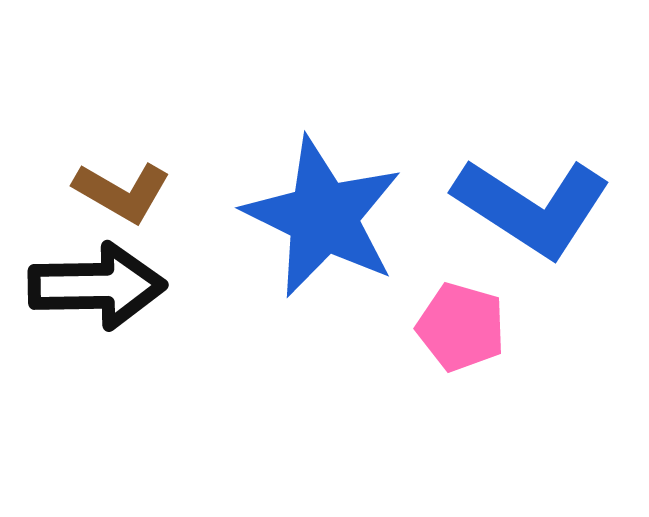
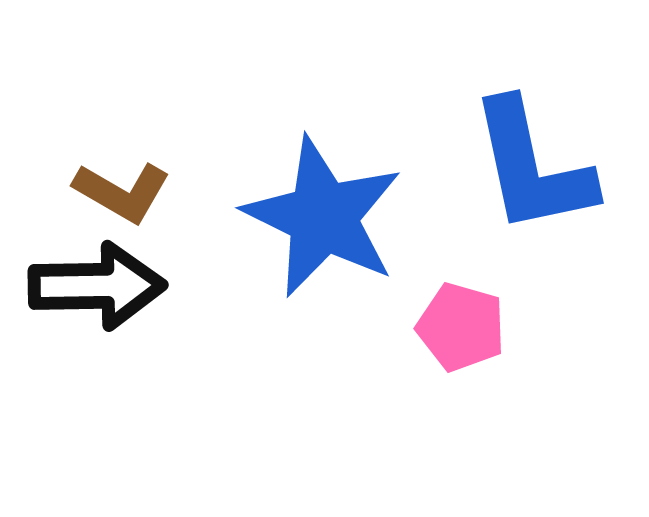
blue L-shape: moved 40 px up; rotated 45 degrees clockwise
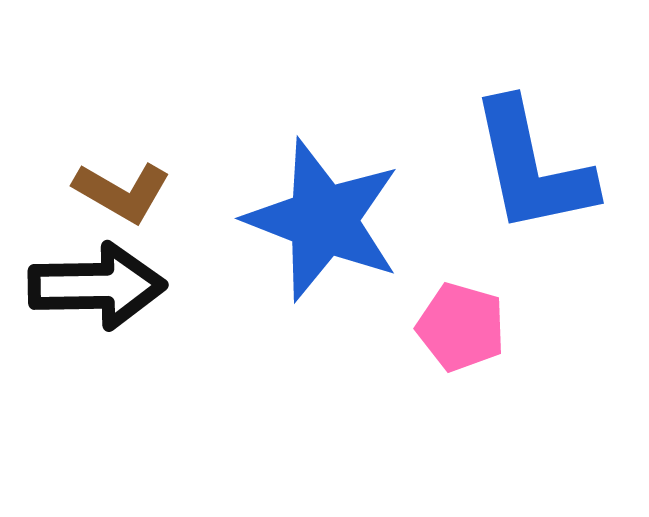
blue star: moved 3 px down; rotated 5 degrees counterclockwise
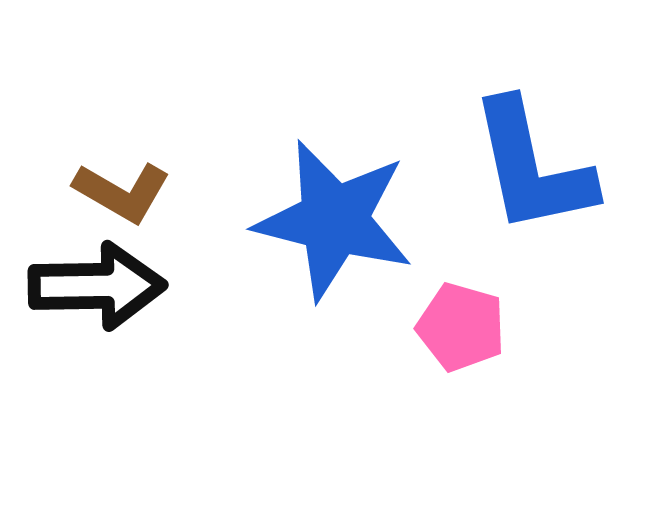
blue star: moved 11 px right; rotated 7 degrees counterclockwise
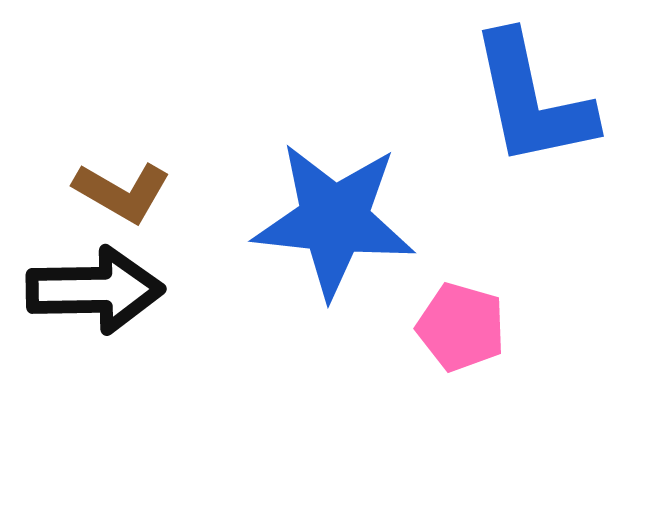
blue L-shape: moved 67 px up
blue star: rotated 8 degrees counterclockwise
black arrow: moved 2 px left, 4 px down
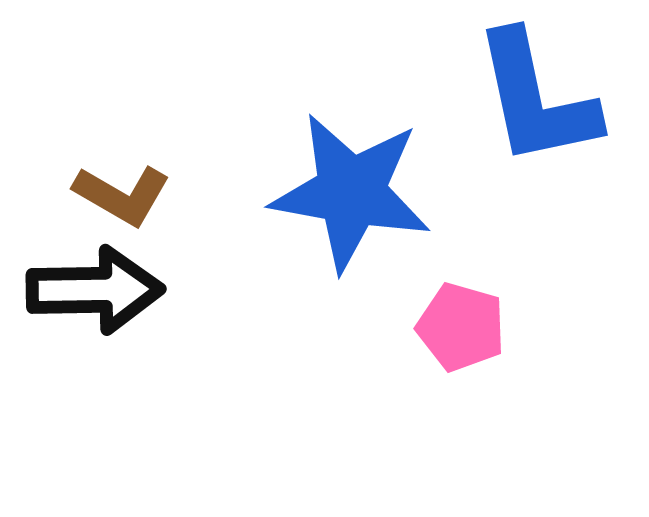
blue L-shape: moved 4 px right, 1 px up
brown L-shape: moved 3 px down
blue star: moved 17 px right, 28 px up; rotated 4 degrees clockwise
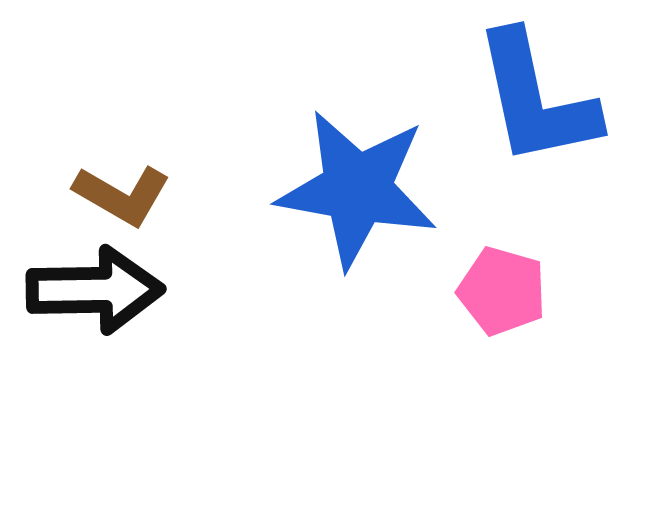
blue star: moved 6 px right, 3 px up
pink pentagon: moved 41 px right, 36 px up
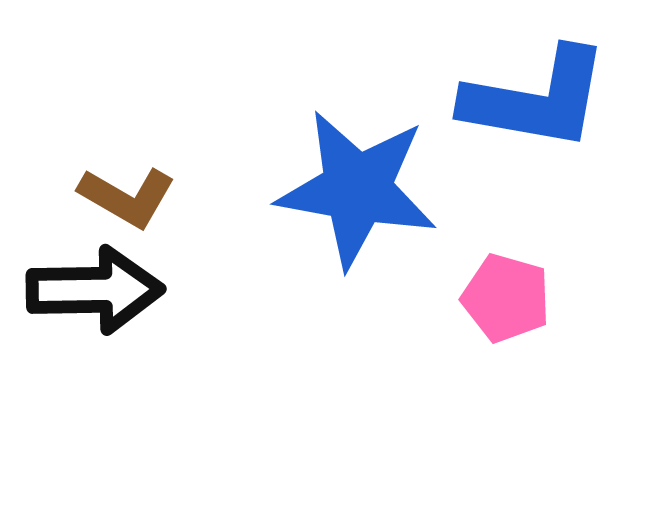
blue L-shape: rotated 68 degrees counterclockwise
brown L-shape: moved 5 px right, 2 px down
pink pentagon: moved 4 px right, 7 px down
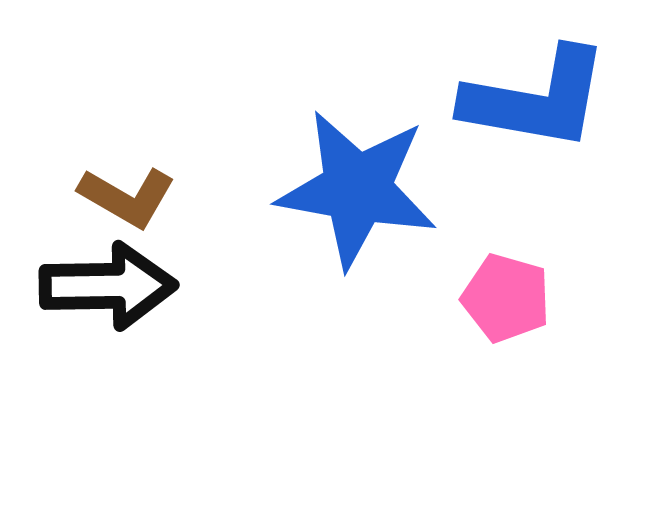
black arrow: moved 13 px right, 4 px up
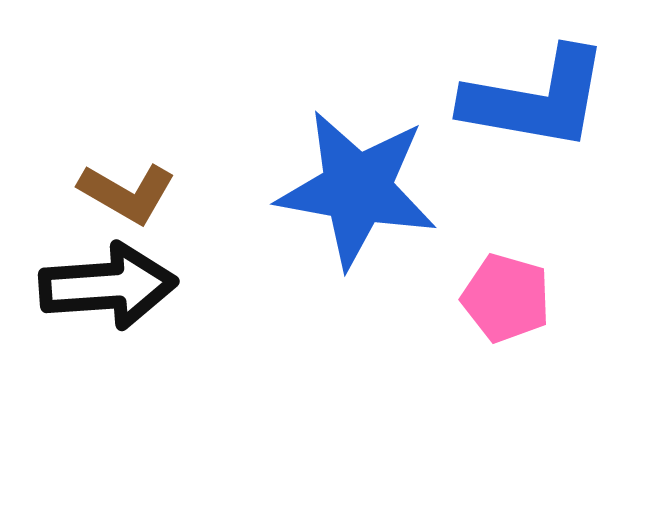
brown L-shape: moved 4 px up
black arrow: rotated 3 degrees counterclockwise
